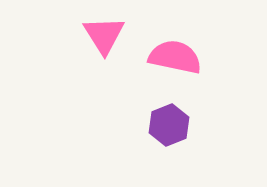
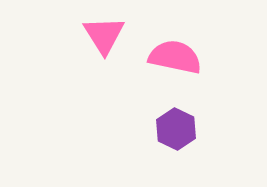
purple hexagon: moved 7 px right, 4 px down; rotated 12 degrees counterclockwise
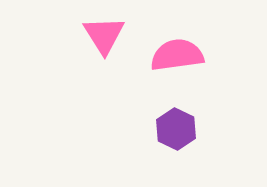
pink semicircle: moved 2 px right, 2 px up; rotated 20 degrees counterclockwise
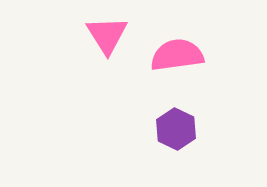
pink triangle: moved 3 px right
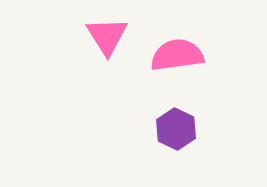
pink triangle: moved 1 px down
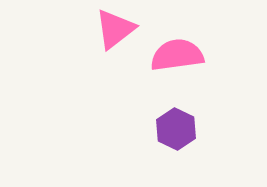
pink triangle: moved 8 px right, 7 px up; rotated 24 degrees clockwise
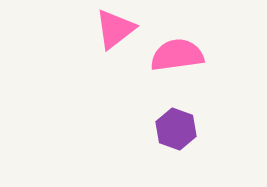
purple hexagon: rotated 6 degrees counterclockwise
